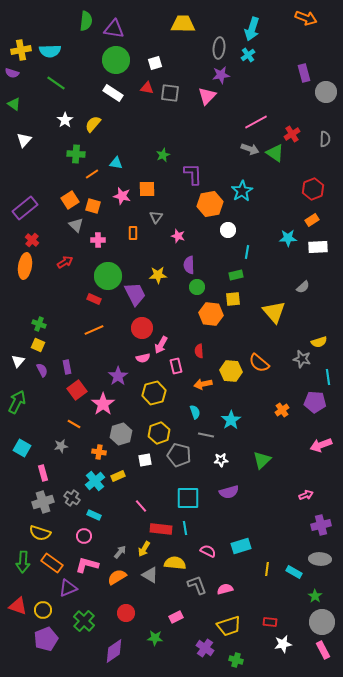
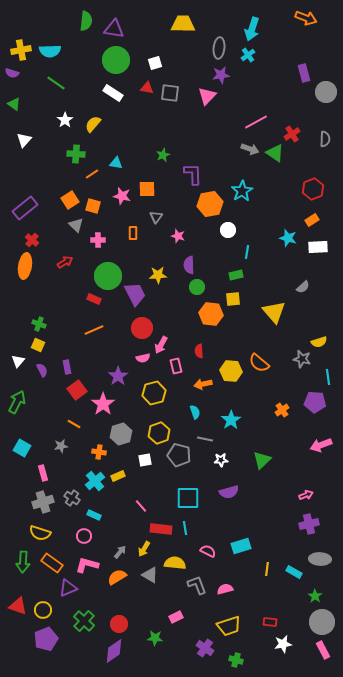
cyan star at (288, 238): rotated 18 degrees clockwise
gray line at (206, 435): moved 1 px left, 4 px down
purple cross at (321, 525): moved 12 px left, 1 px up
red circle at (126, 613): moved 7 px left, 11 px down
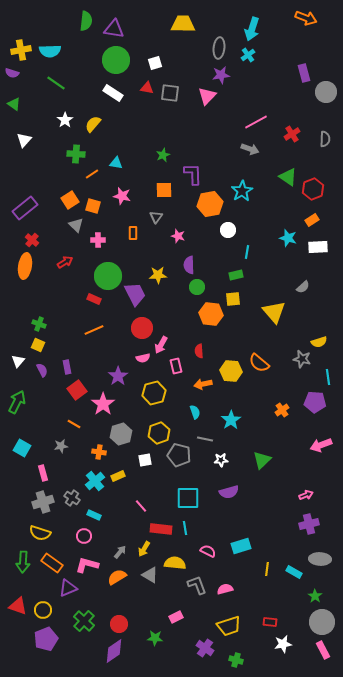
green triangle at (275, 153): moved 13 px right, 24 px down
orange square at (147, 189): moved 17 px right, 1 px down
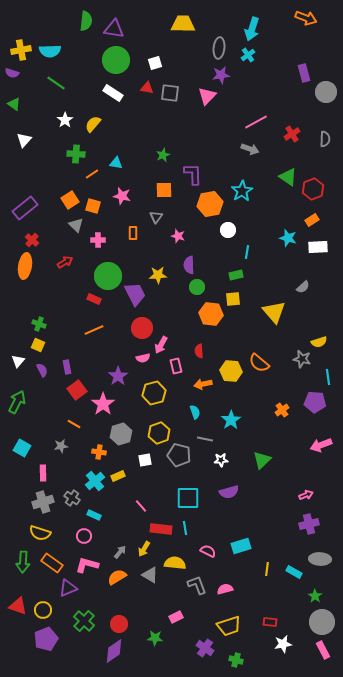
pink rectangle at (43, 473): rotated 14 degrees clockwise
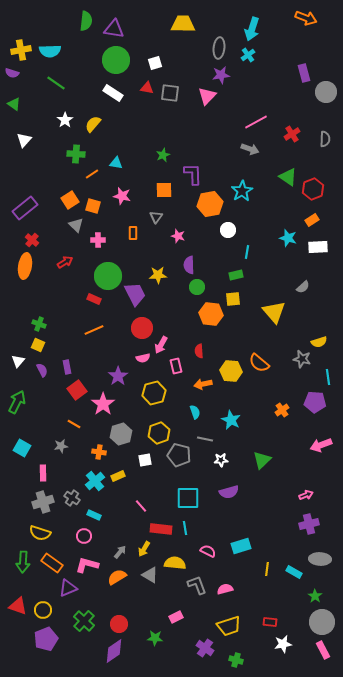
cyan star at (231, 420): rotated 12 degrees counterclockwise
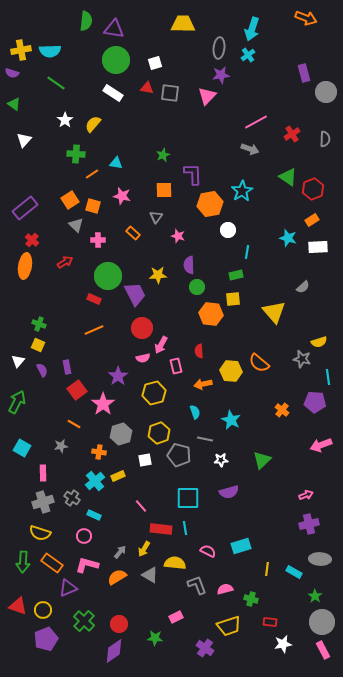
orange rectangle at (133, 233): rotated 48 degrees counterclockwise
orange cross at (282, 410): rotated 16 degrees counterclockwise
green cross at (236, 660): moved 15 px right, 61 px up
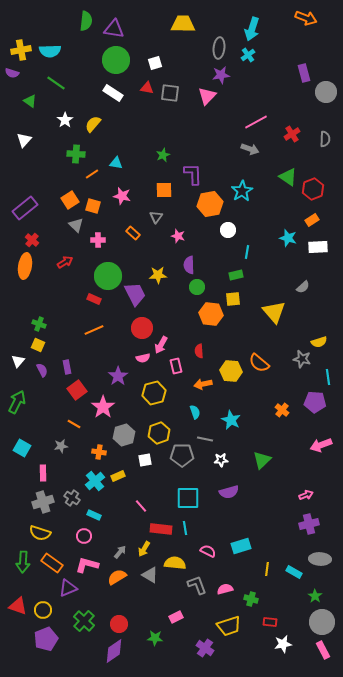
green triangle at (14, 104): moved 16 px right, 3 px up
pink star at (103, 404): moved 3 px down
gray hexagon at (121, 434): moved 3 px right, 1 px down
gray pentagon at (179, 455): moved 3 px right; rotated 15 degrees counterclockwise
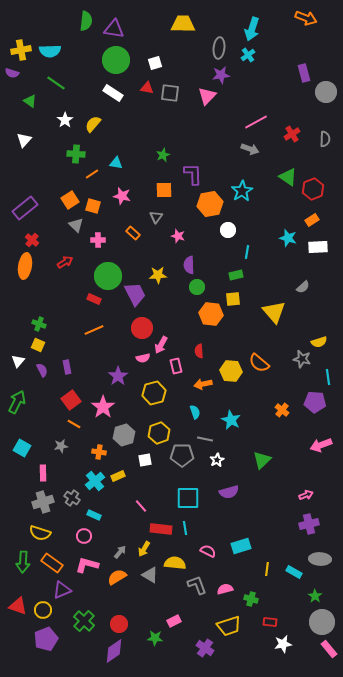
red square at (77, 390): moved 6 px left, 10 px down
white star at (221, 460): moved 4 px left; rotated 24 degrees counterclockwise
purple triangle at (68, 588): moved 6 px left, 2 px down
pink rectangle at (176, 617): moved 2 px left, 4 px down
pink rectangle at (323, 650): moved 6 px right, 1 px up; rotated 12 degrees counterclockwise
